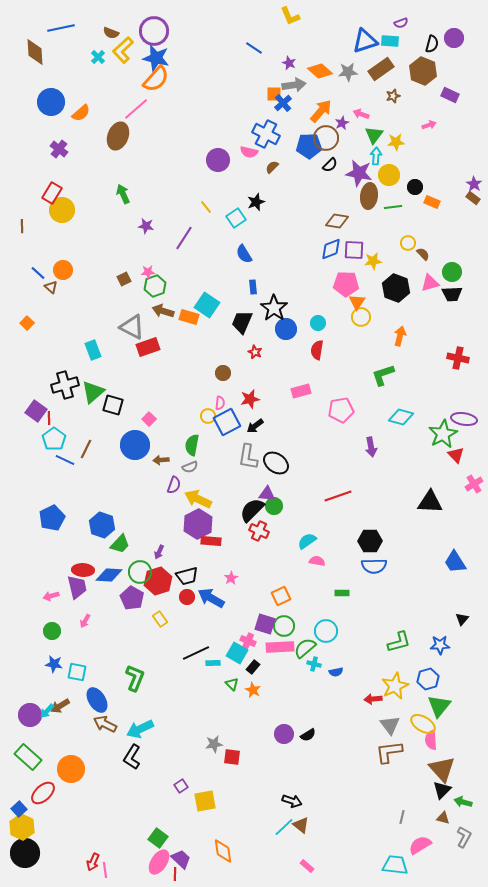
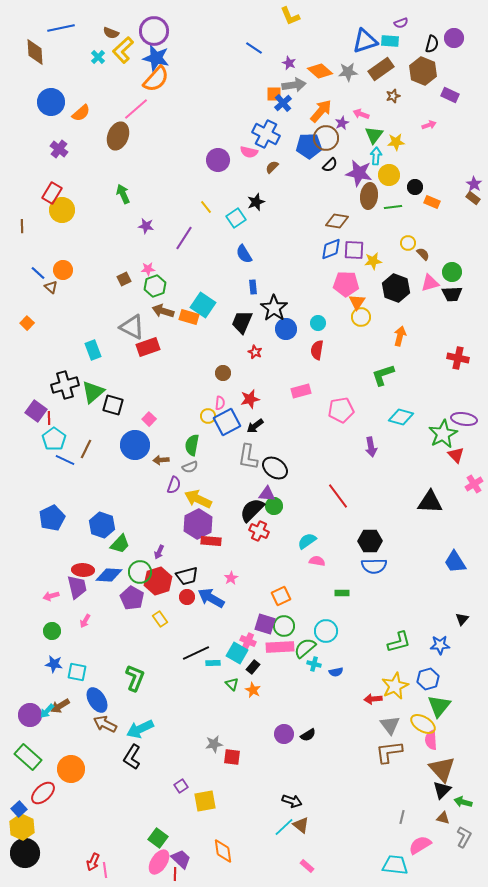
pink star at (148, 272): moved 3 px up
cyan square at (207, 305): moved 4 px left
black ellipse at (276, 463): moved 1 px left, 5 px down
red line at (338, 496): rotated 72 degrees clockwise
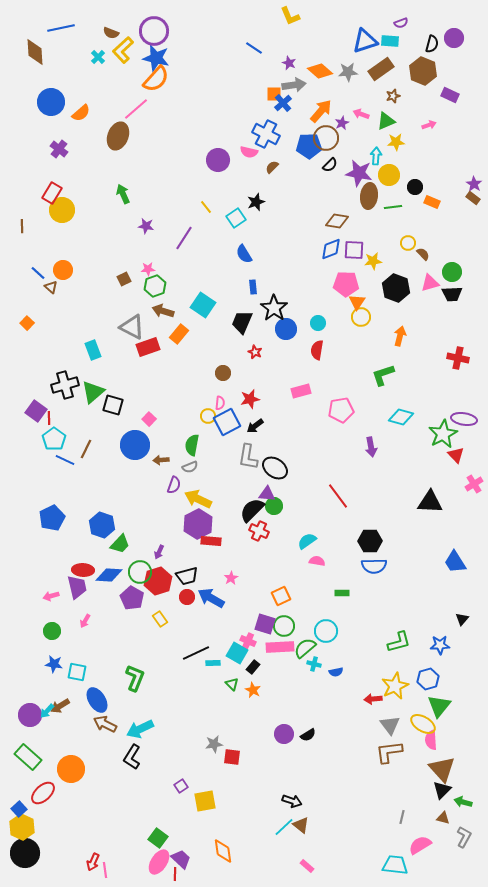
green triangle at (374, 135): moved 12 px right, 14 px up; rotated 30 degrees clockwise
orange rectangle at (189, 317): moved 10 px left, 17 px down; rotated 66 degrees counterclockwise
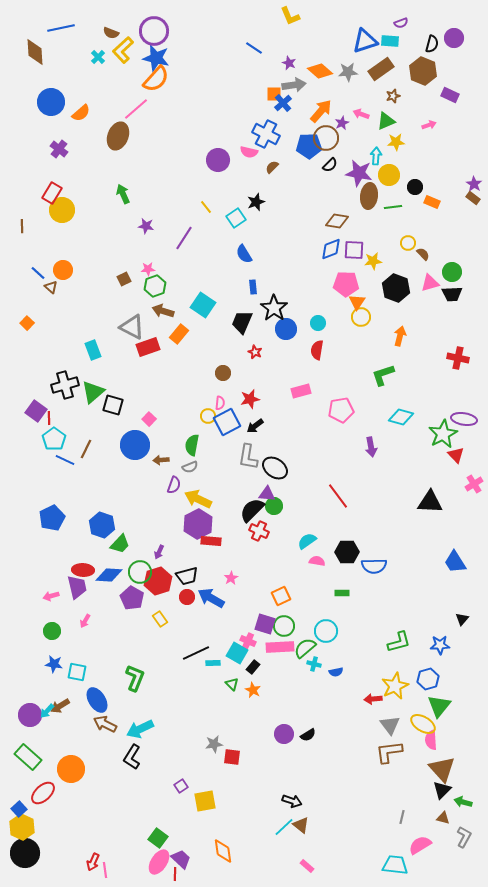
black hexagon at (370, 541): moved 23 px left, 11 px down
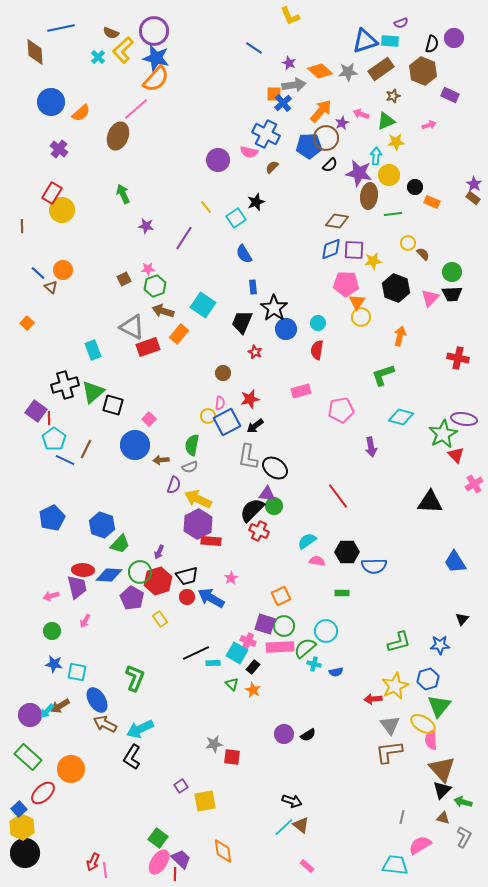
green line at (393, 207): moved 7 px down
pink triangle at (430, 283): moved 15 px down; rotated 30 degrees counterclockwise
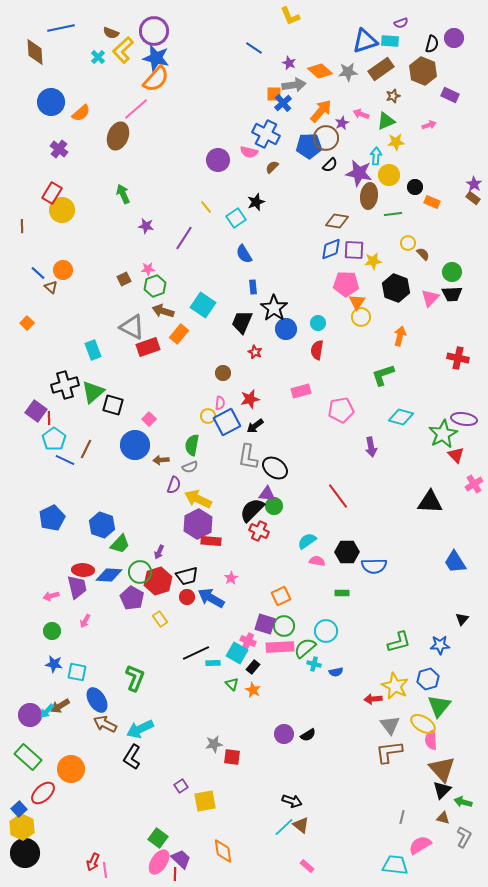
yellow star at (395, 686): rotated 20 degrees counterclockwise
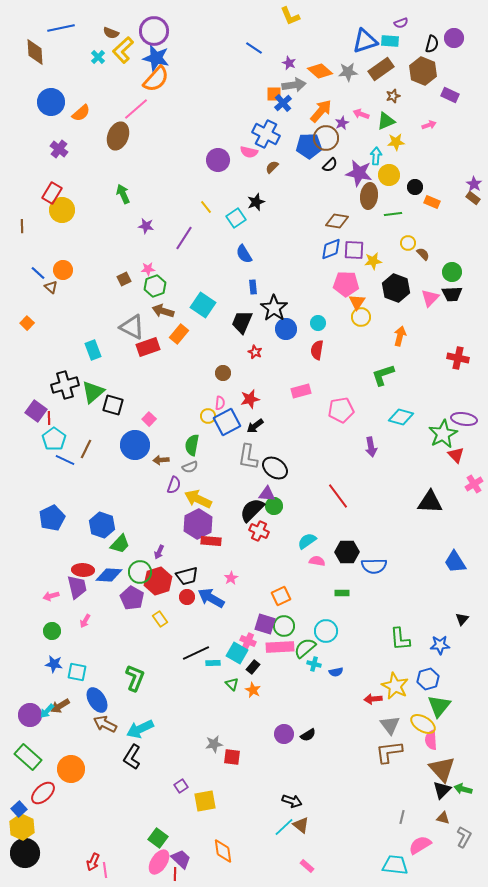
green L-shape at (399, 642): moved 1 px right, 3 px up; rotated 100 degrees clockwise
green arrow at (463, 802): moved 13 px up
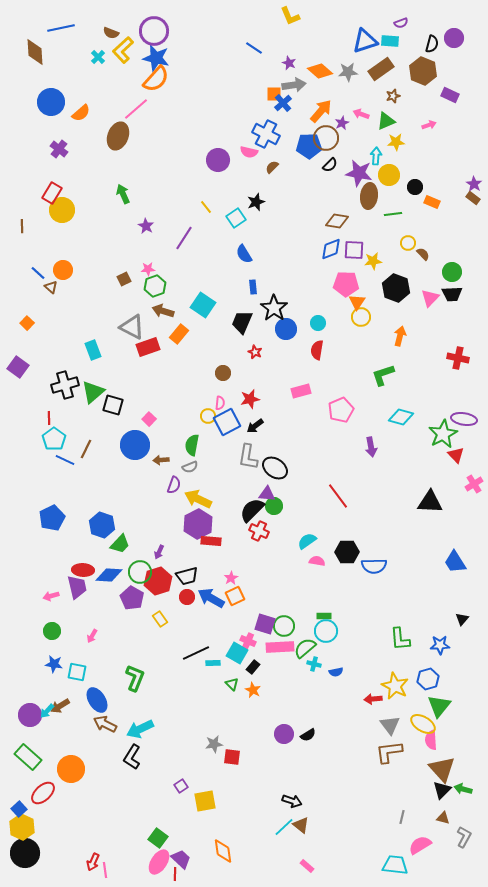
purple star at (146, 226): rotated 21 degrees clockwise
pink pentagon at (341, 410): rotated 15 degrees counterclockwise
purple square at (36, 411): moved 18 px left, 44 px up
green rectangle at (342, 593): moved 18 px left, 23 px down
orange square at (281, 596): moved 46 px left
pink arrow at (85, 621): moved 7 px right, 15 px down
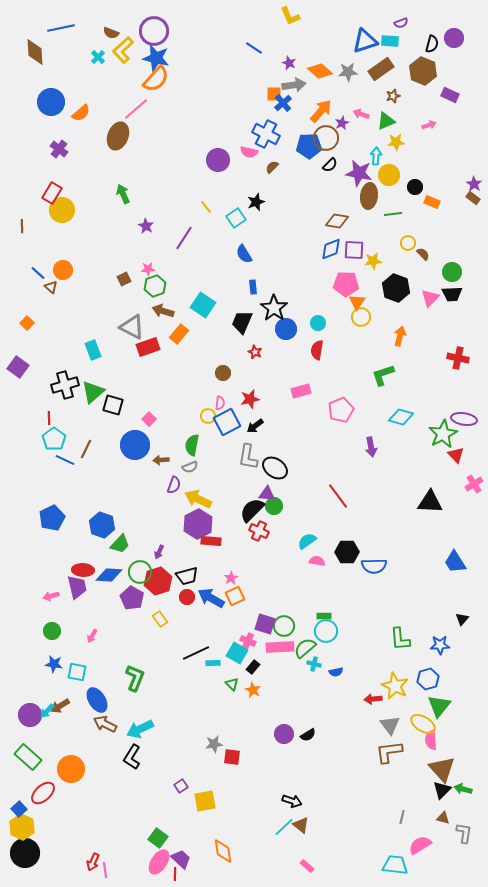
gray L-shape at (464, 837): moved 4 px up; rotated 20 degrees counterclockwise
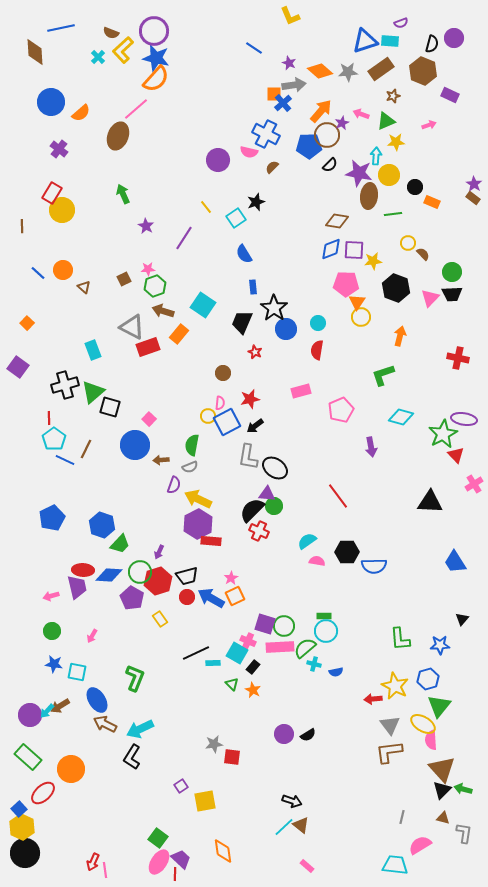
brown circle at (326, 138): moved 1 px right, 3 px up
brown triangle at (51, 287): moved 33 px right
black square at (113, 405): moved 3 px left, 2 px down
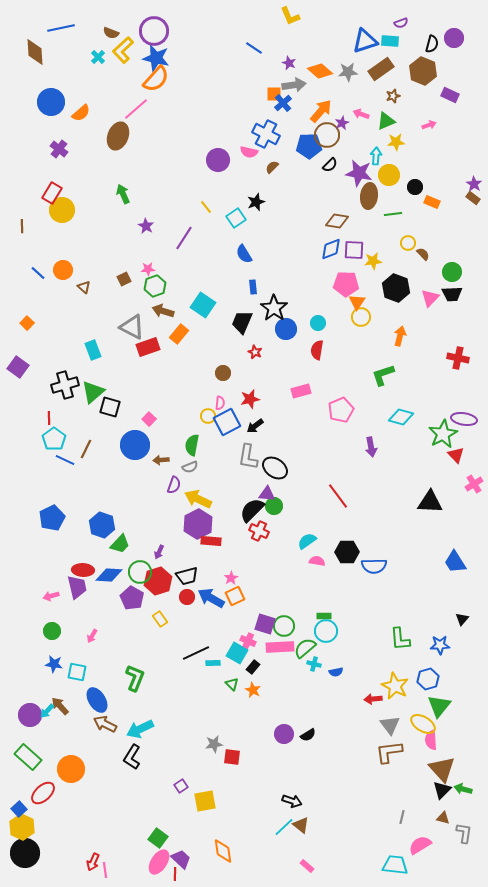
brown arrow at (60, 706): rotated 78 degrees clockwise
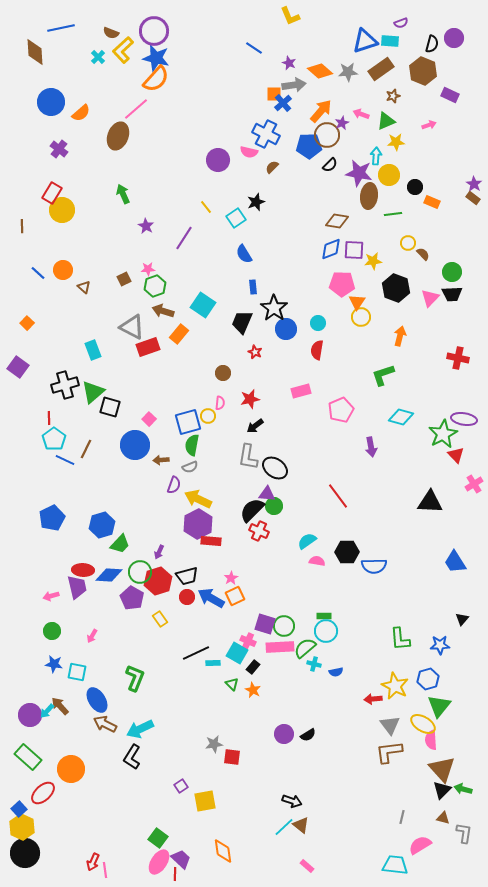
pink pentagon at (346, 284): moved 4 px left
blue square at (227, 422): moved 39 px left; rotated 12 degrees clockwise
blue hexagon at (102, 525): rotated 25 degrees clockwise
